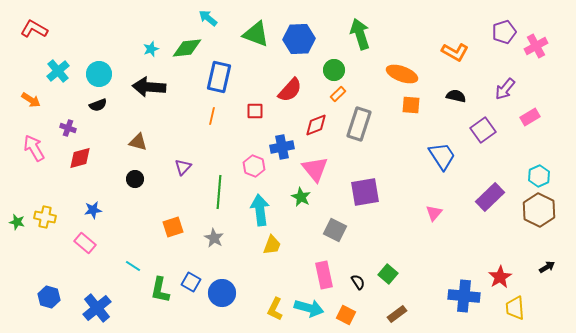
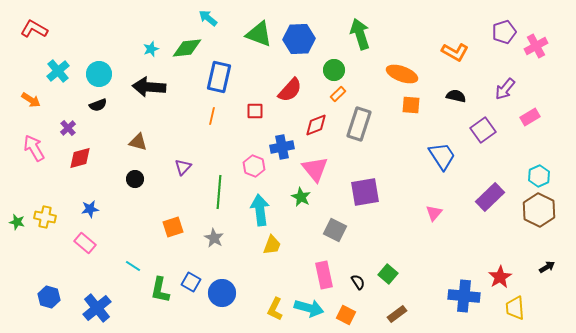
green triangle at (256, 34): moved 3 px right
purple cross at (68, 128): rotated 28 degrees clockwise
blue star at (93, 210): moved 3 px left, 1 px up
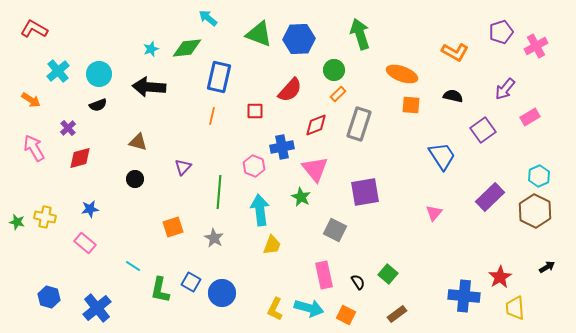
purple pentagon at (504, 32): moved 3 px left
black semicircle at (456, 96): moved 3 px left
brown hexagon at (539, 210): moved 4 px left, 1 px down
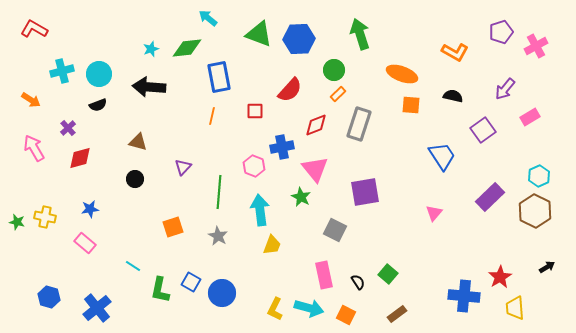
cyan cross at (58, 71): moved 4 px right; rotated 25 degrees clockwise
blue rectangle at (219, 77): rotated 24 degrees counterclockwise
gray star at (214, 238): moved 4 px right, 2 px up
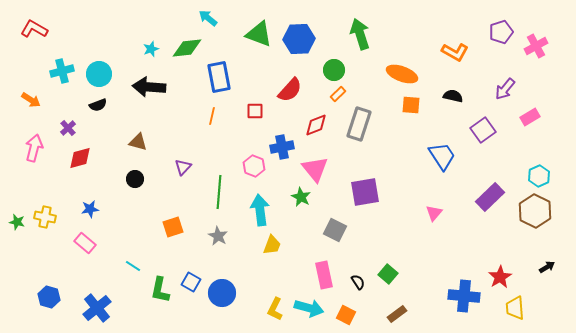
pink arrow at (34, 148): rotated 44 degrees clockwise
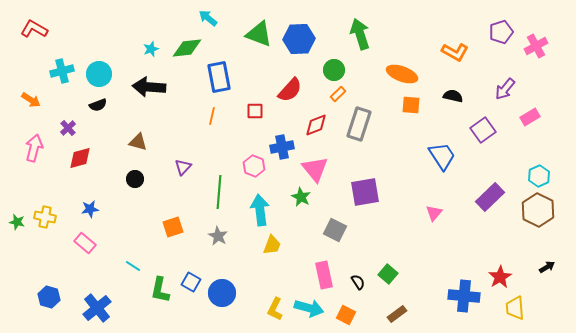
brown hexagon at (535, 211): moved 3 px right, 1 px up
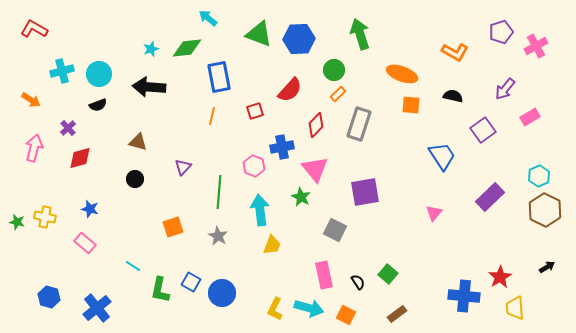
red square at (255, 111): rotated 18 degrees counterclockwise
red diamond at (316, 125): rotated 25 degrees counterclockwise
blue star at (90, 209): rotated 24 degrees clockwise
brown hexagon at (538, 210): moved 7 px right
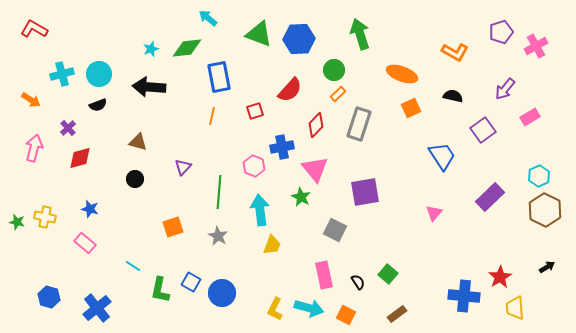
cyan cross at (62, 71): moved 3 px down
orange square at (411, 105): moved 3 px down; rotated 30 degrees counterclockwise
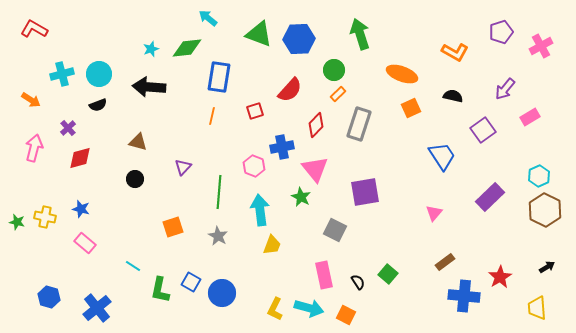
pink cross at (536, 46): moved 5 px right
blue rectangle at (219, 77): rotated 20 degrees clockwise
blue star at (90, 209): moved 9 px left
yellow trapezoid at (515, 308): moved 22 px right
brown rectangle at (397, 314): moved 48 px right, 52 px up
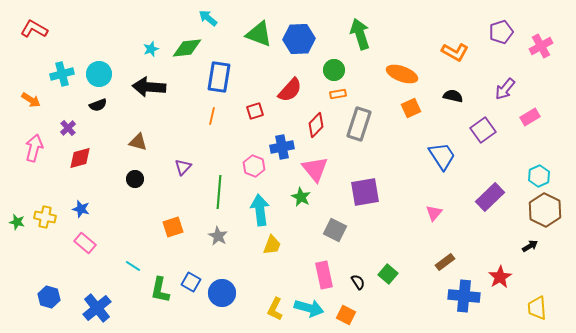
orange rectangle at (338, 94): rotated 35 degrees clockwise
black arrow at (547, 267): moved 17 px left, 21 px up
